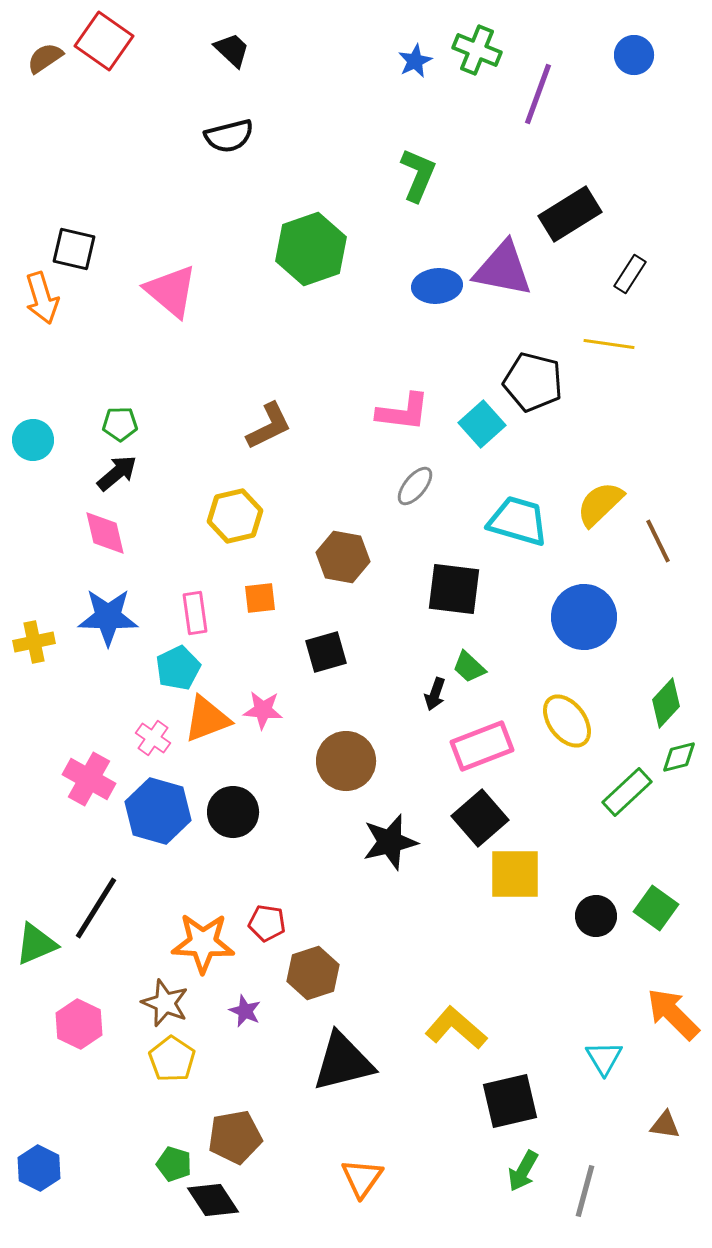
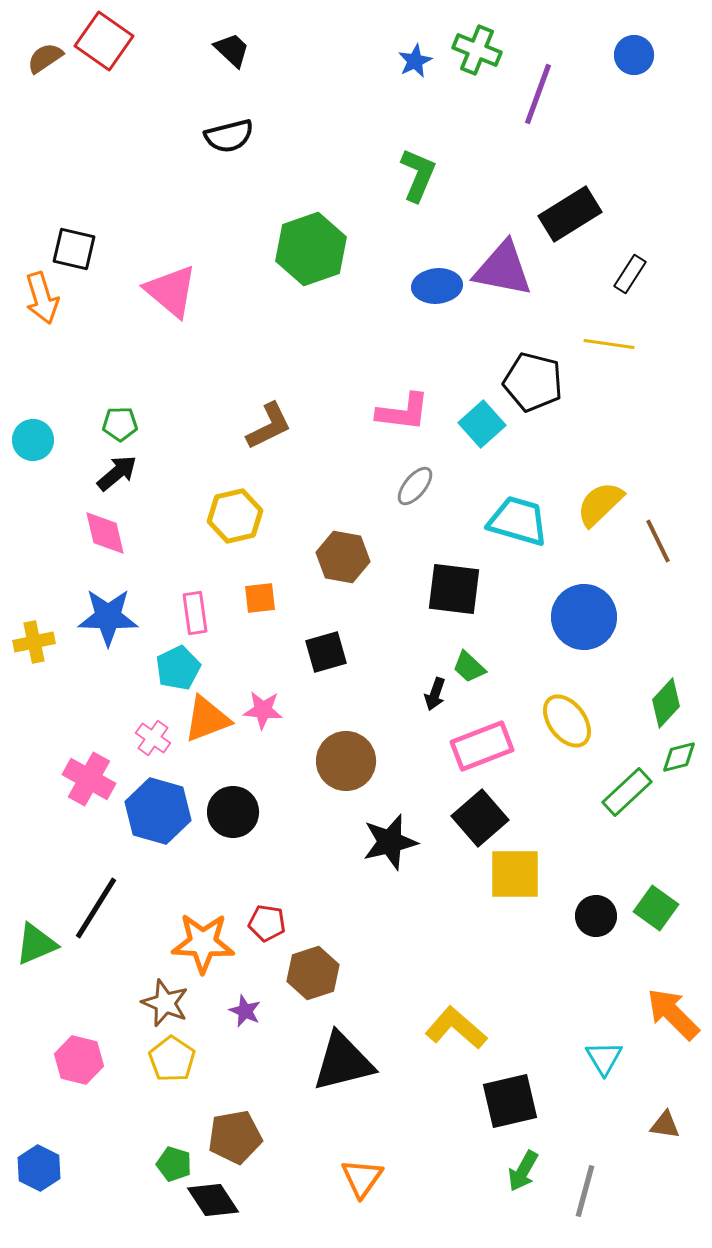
pink hexagon at (79, 1024): moved 36 px down; rotated 12 degrees counterclockwise
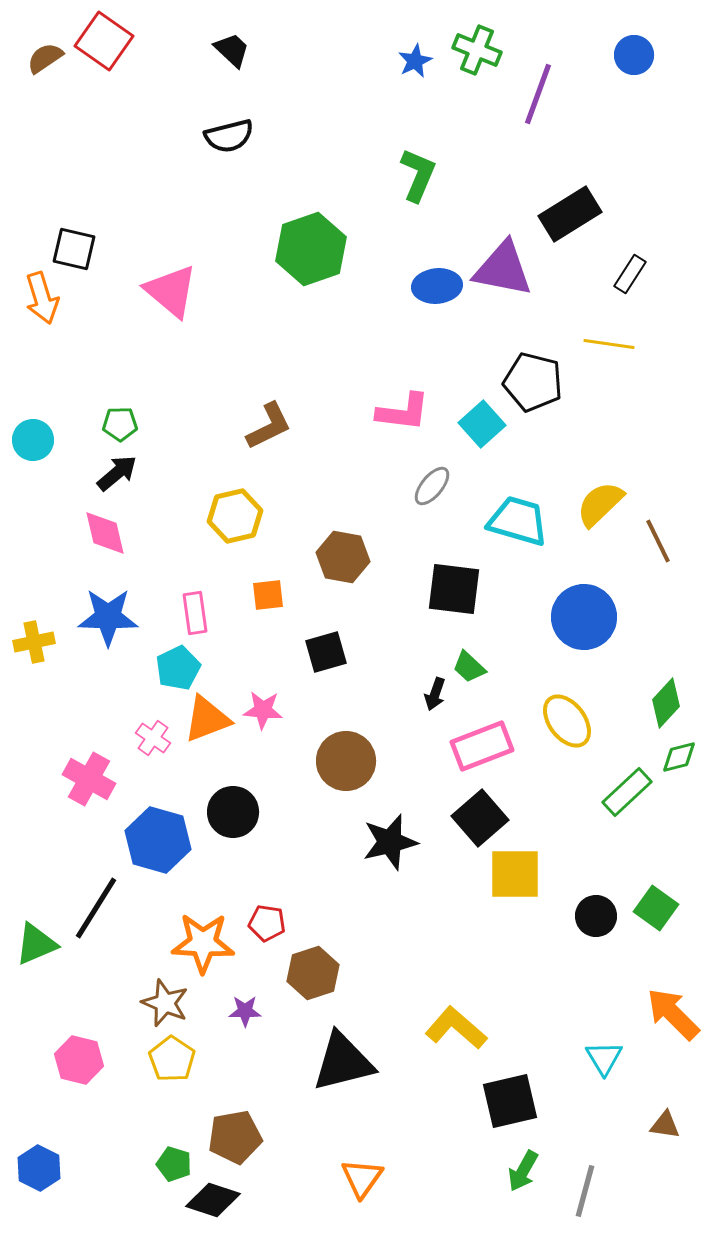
gray ellipse at (415, 486): moved 17 px right
orange square at (260, 598): moved 8 px right, 3 px up
blue hexagon at (158, 811): moved 29 px down
purple star at (245, 1011): rotated 24 degrees counterclockwise
black diamond at (213, 1200): rotated 38 degrees counterclockwise
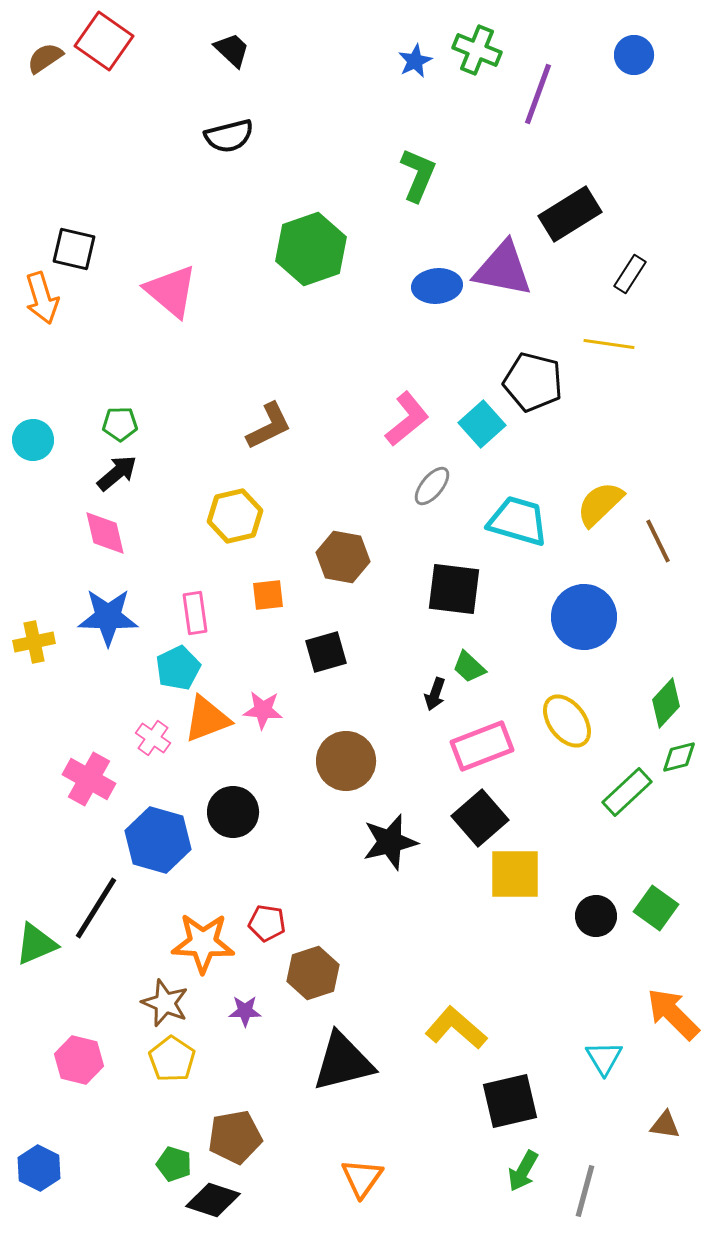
pink L-shape at (403, 412): moved 4 px right, 7 px down; rotated 46 degrees counterclockwise
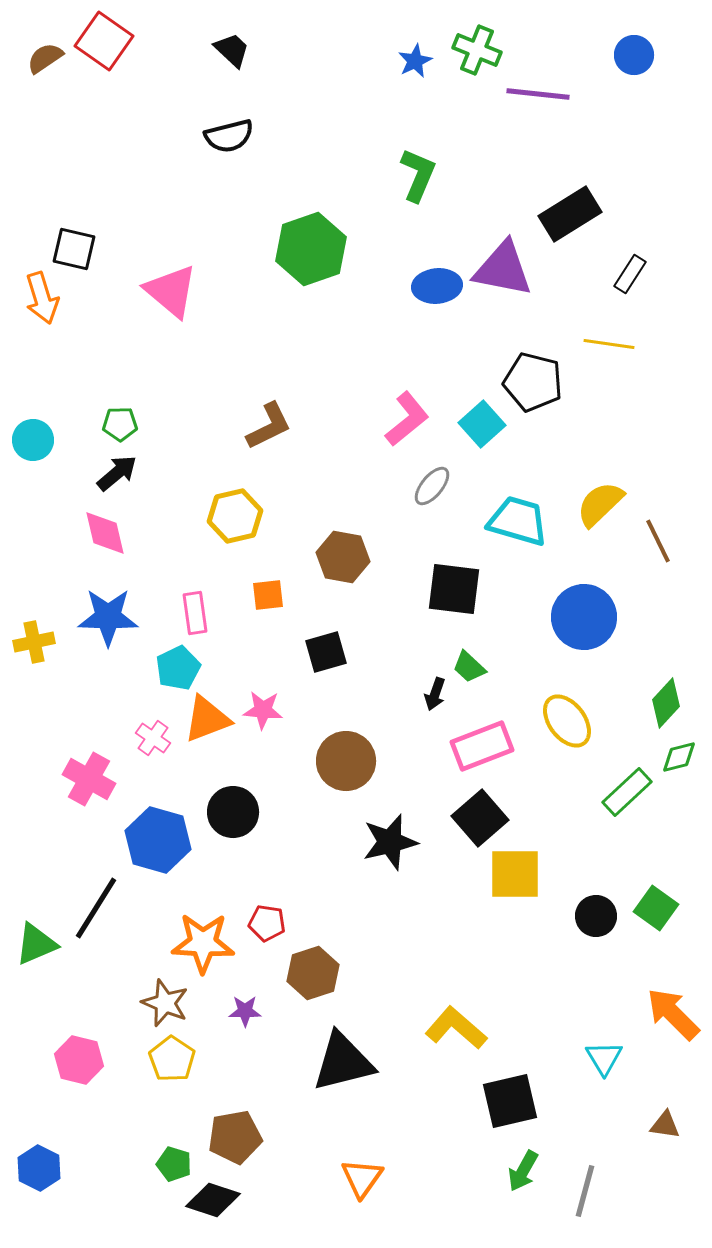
purple line at (538, 94): rotated 76 degrees clockwise
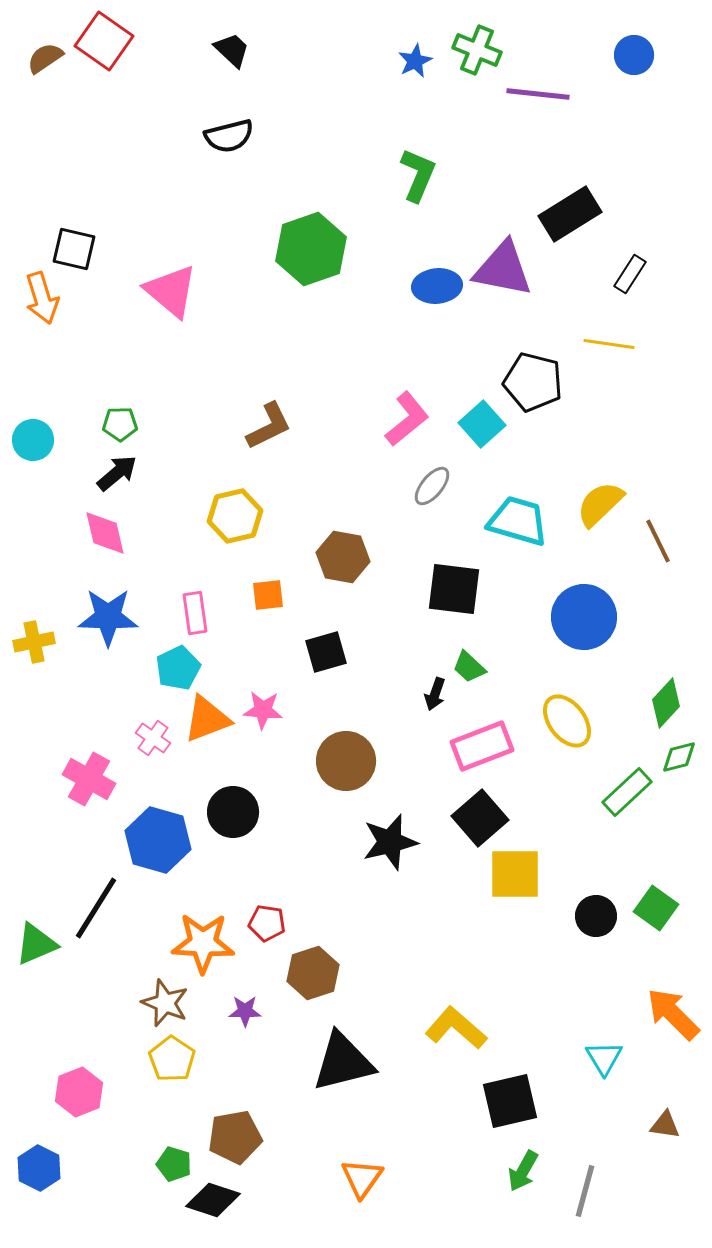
pink hexagon at (79, 1060): moved 32 px down; rotated 24 degrees clockwise
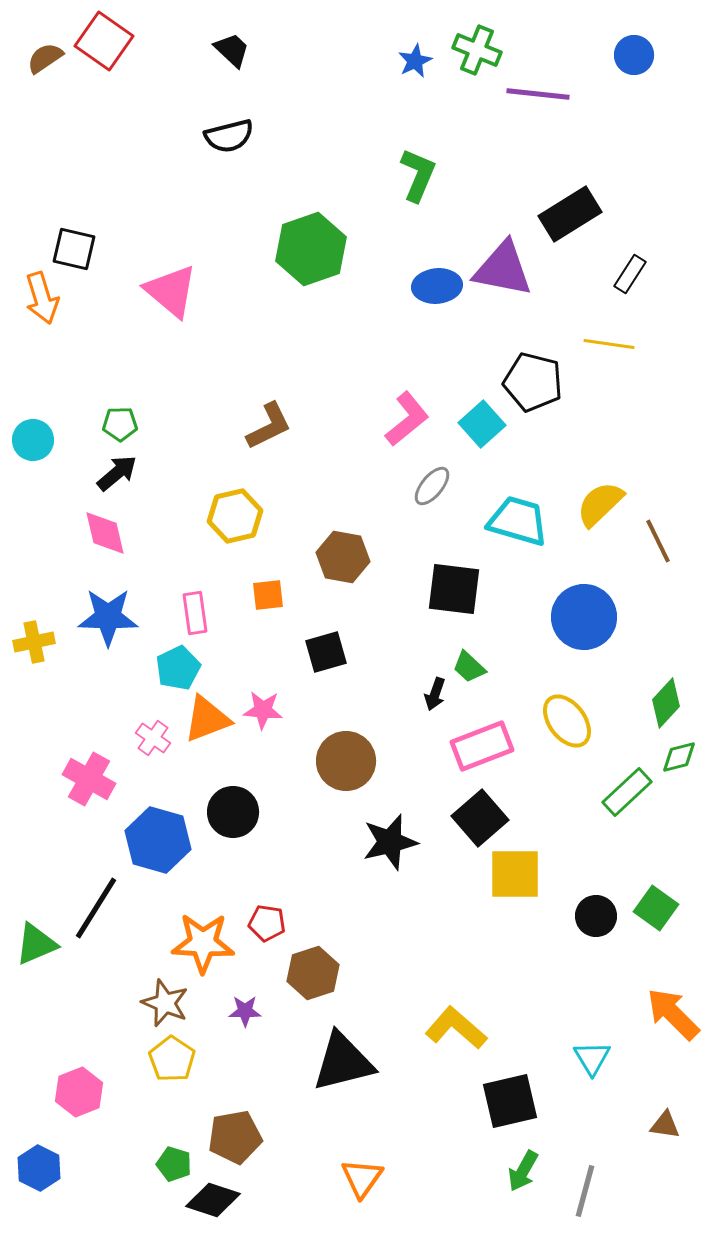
cyan triangle at (604, 1058): moved 12 px left
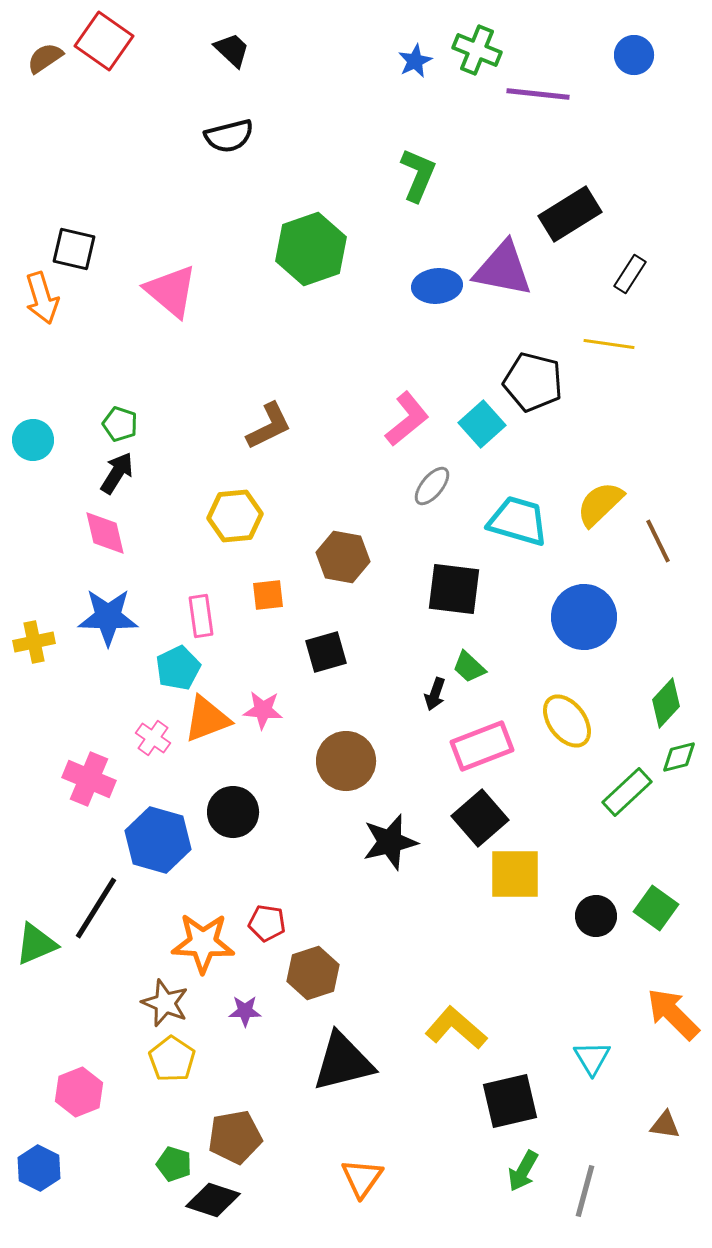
green pentagon at (120, 424): rotated 20 degrees clockwise
black arrow at (117, 473): rotated 18 degrees counterclockwise
yellow hexagon at (235, 516): rotated 8 degrees clockwise
pink rectangle at (195, 613): moved 6 px right, 3 px down
pink cross at (89, 779): rotated 6 degrees counterclockwise
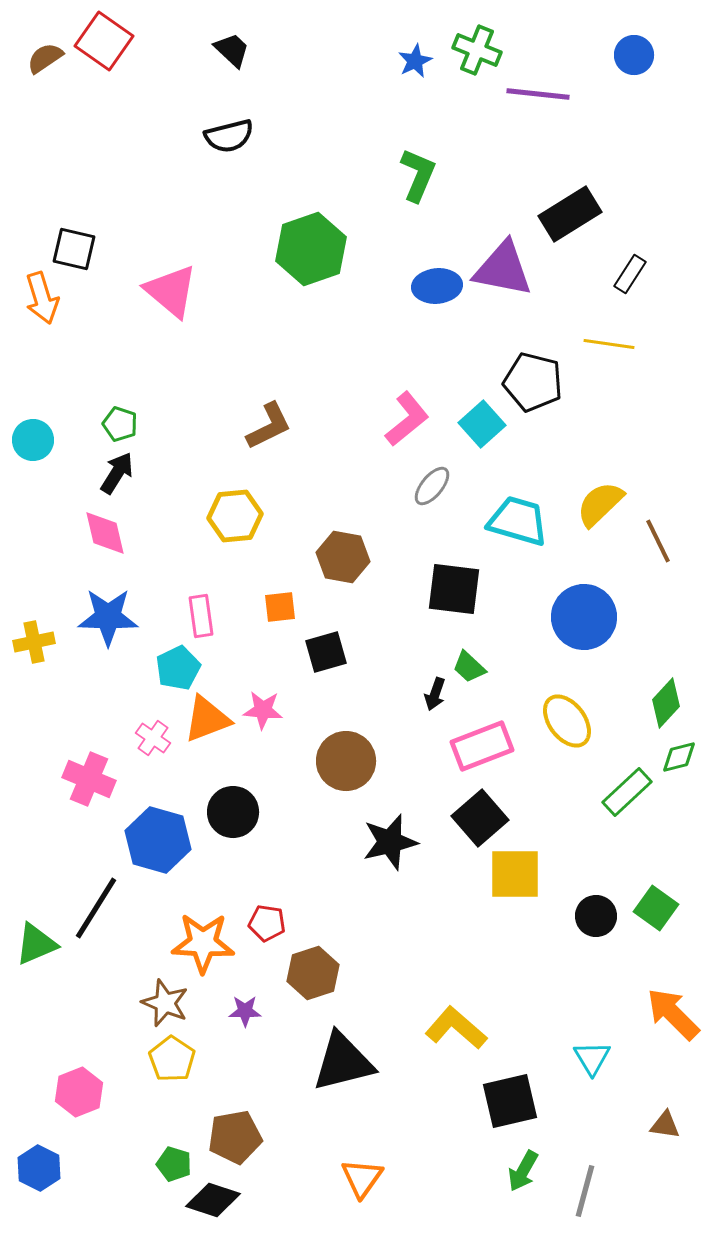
orange square at (268, 595): moved 12 px right, 12 px down
